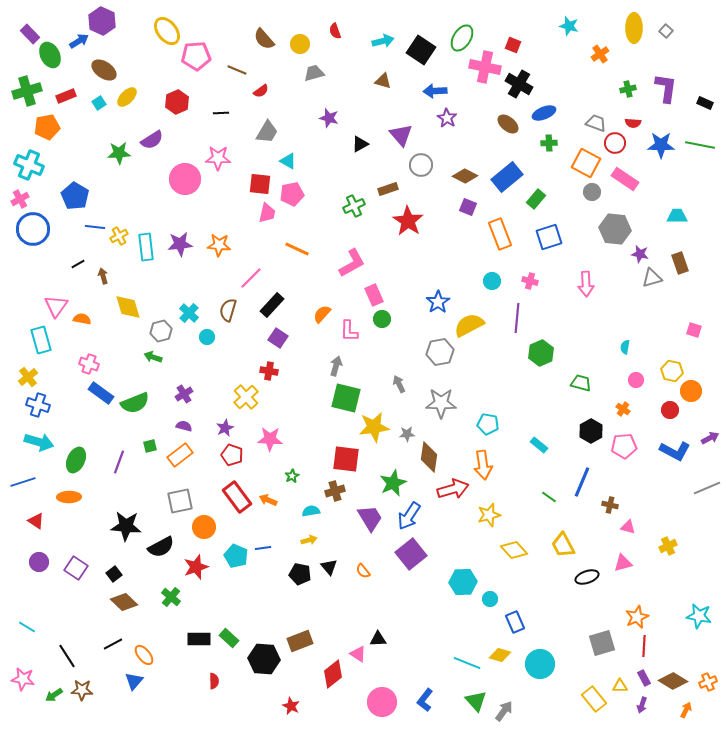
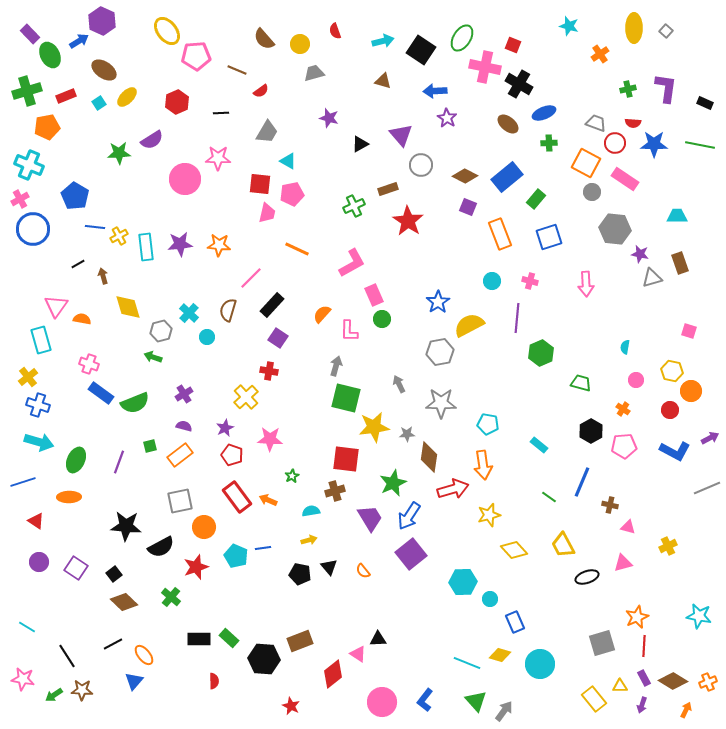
blue star at (661, 145): moved 7 px left, 1 px up
pink square at (694, 330): moved 5 px left, 1 px down
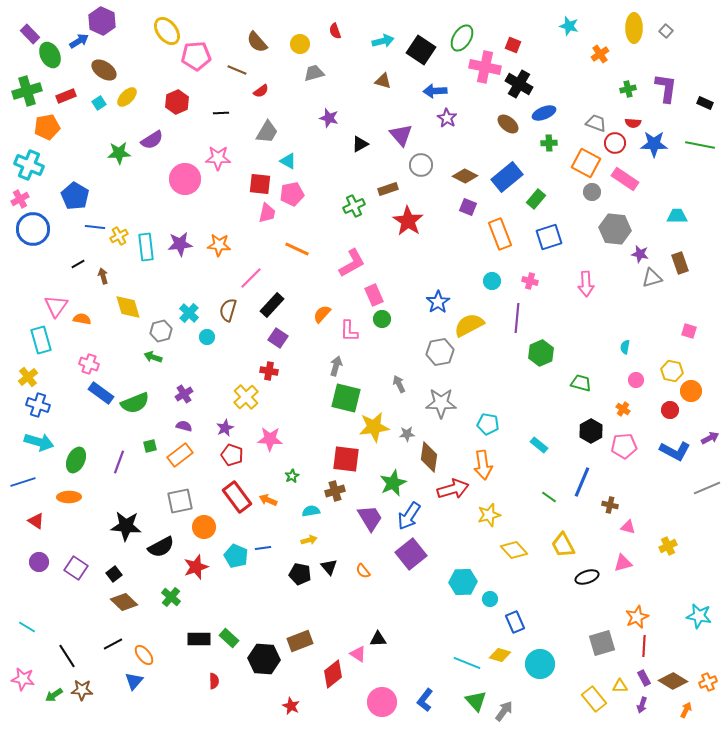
brown semicircle at (264, 39): moved 7 px left, 3 px down
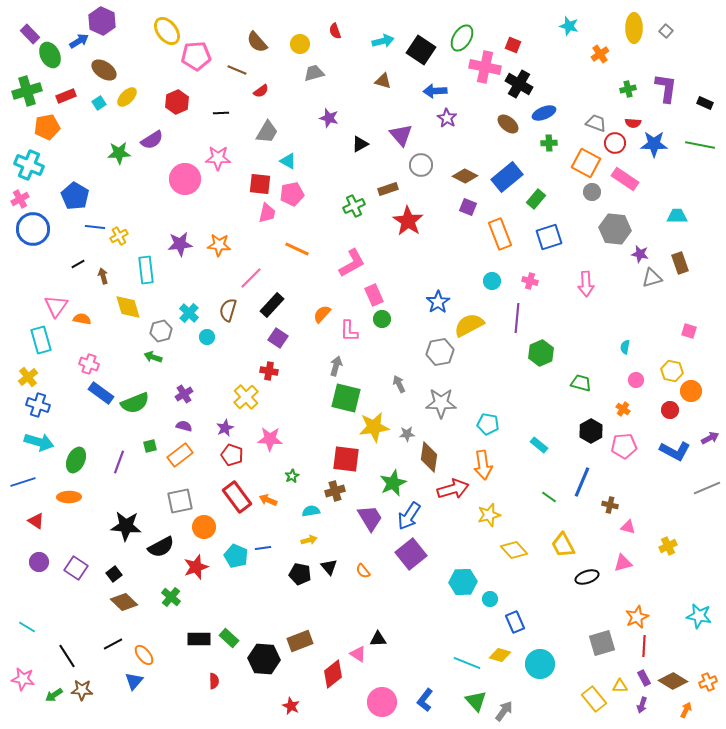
cyan rectangle at (146, 247): moved 23 px down
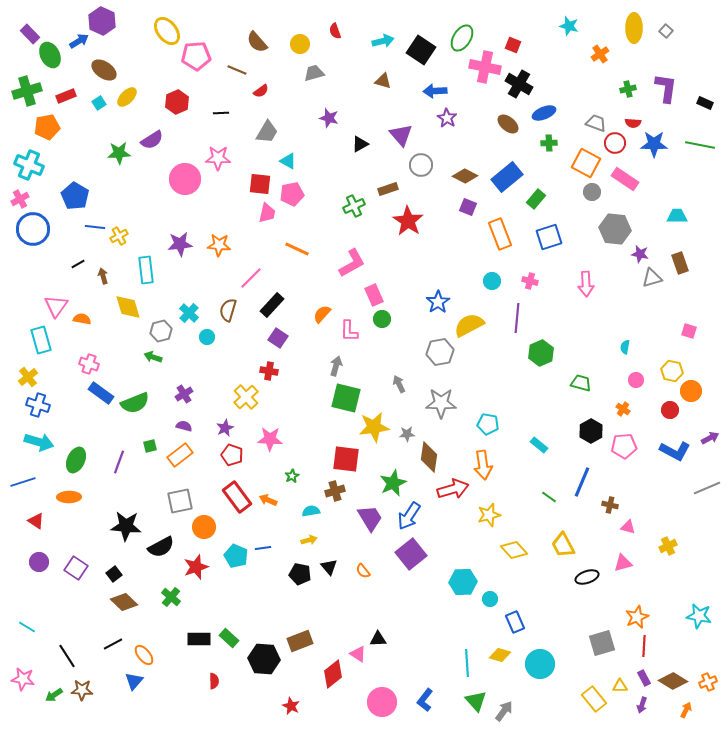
cyan line at (467, 663): rotated 64 degrees clockwise
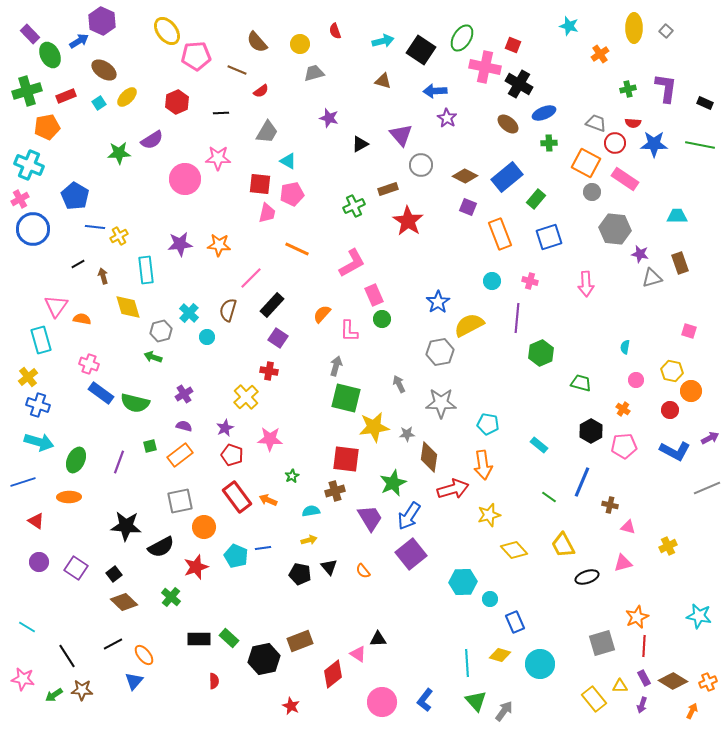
green semicircle at (135, 403): rotated 36 degrees clockwise
black hexagon at (264, 659): rotated 16 degrees counterclockwise
orange arrow at (686, 710): moved 6 px right, 1 px down
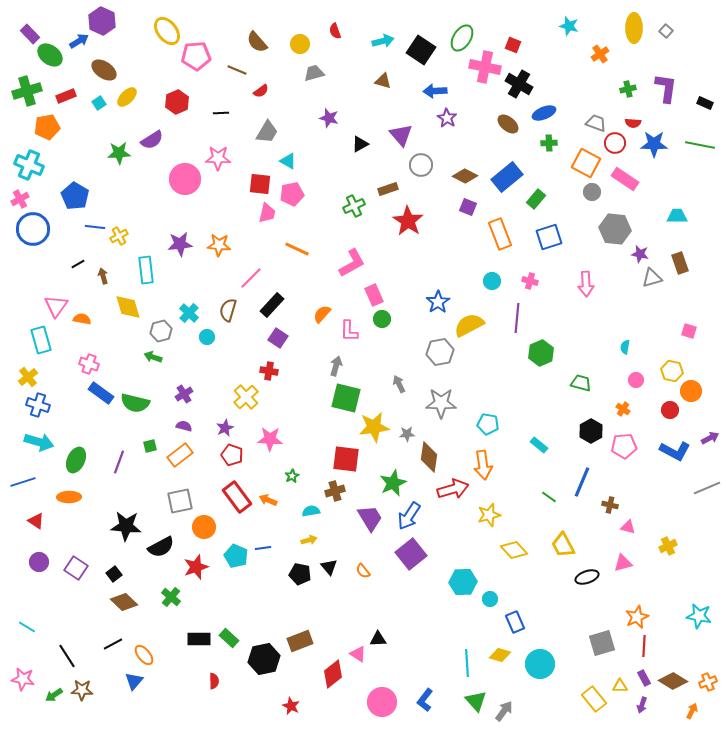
green ellipse at (50, 55): rotated 25 degrees counterclockwise
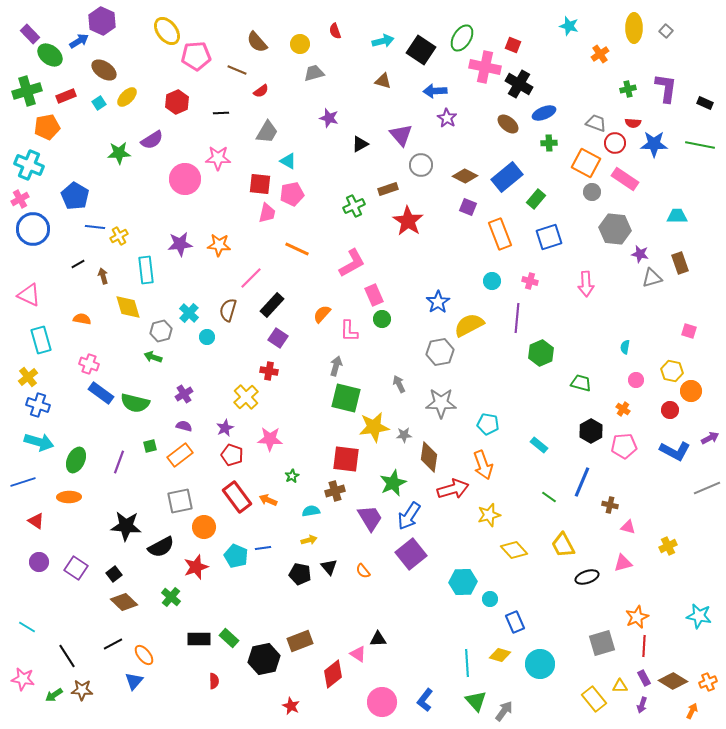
pink triangle at (56, 306): moved 27 px left, 11 px up; rotated 40 degrees counterclockwise
gray star at (407, 434): moved 3 px left, 1 px down
orange arrow at (483, 465): rotated 12 degrees counterclockwise
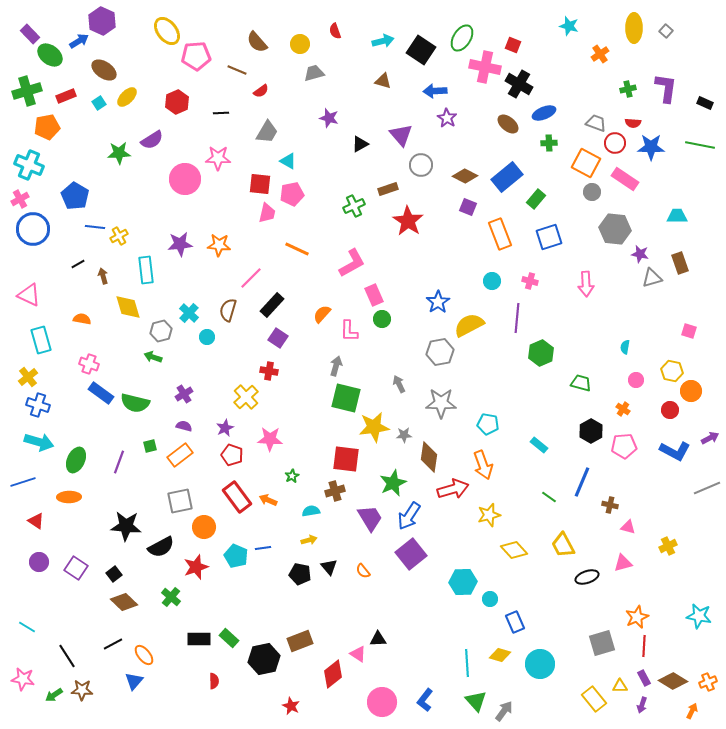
blue star at (654, 144): moved 3 px left, 3 px down
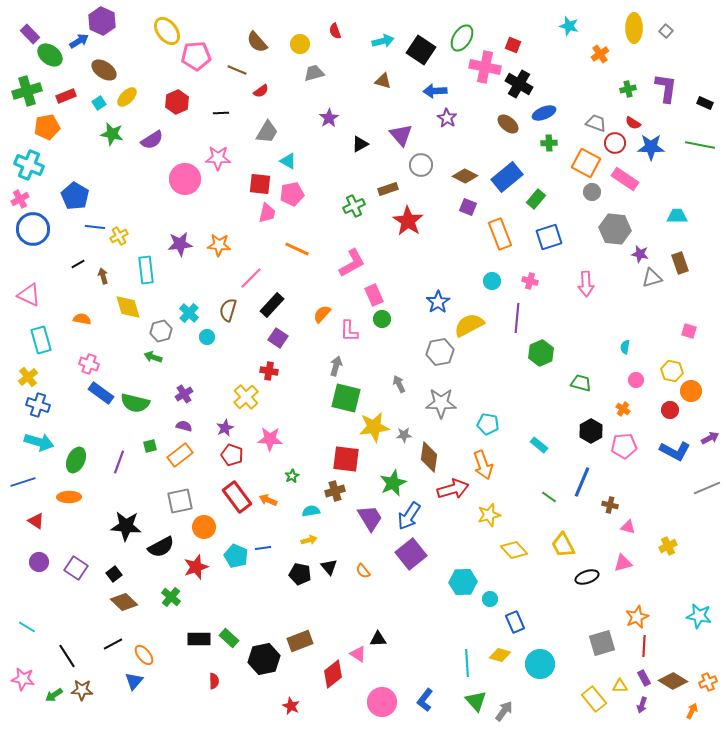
purple star at (329, 118): rotated 24 degrees clockwise
red semicircle at (633, 123): rotated 28 degrees clockwise
green star at (119, 153): moved 7 px left, 19 px up; rotated 15 degrees clockwise
